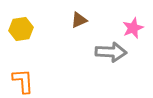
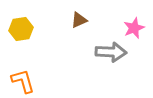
pink star: moved 1 px right
orange L-shape: rotated 12 degrees counterclockwise
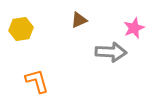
orange L-shape: moved 14 px right
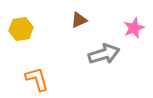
gray arrow: moved 7 px left, 2 px down; rotated 20 degrees counterclockwise
orange L-shape: moved 2 px up
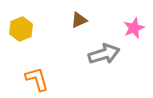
yellow hexagon: rotated 15 degrees counterclockwise
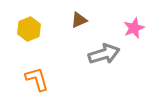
yellow hexagon: moved 8 px right
